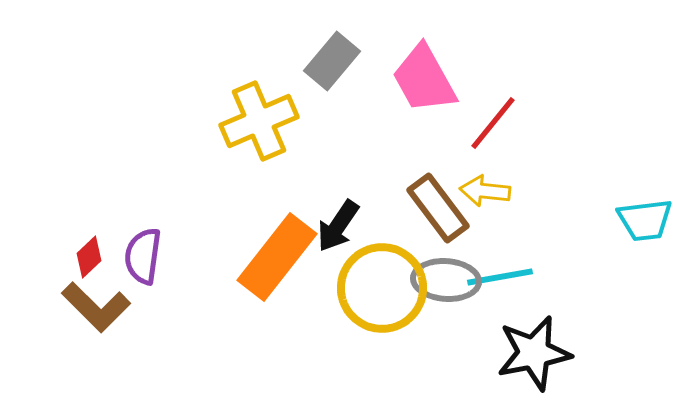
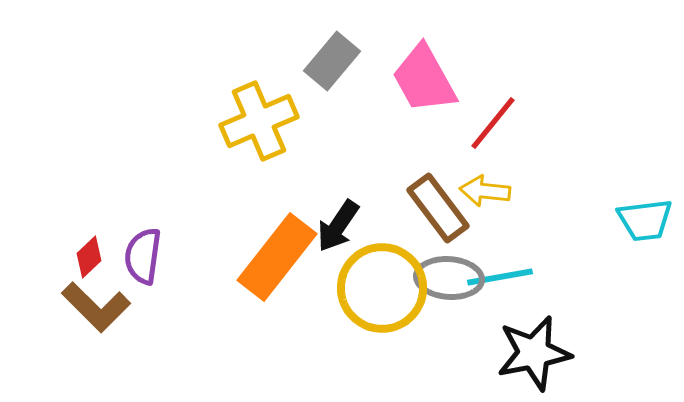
gray ellipse: moved 3 px right, 2 px up
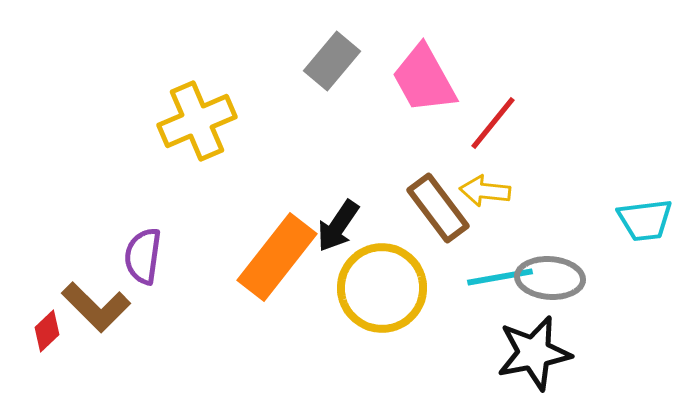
yellow cross: moved 62 px left
red diamond: moved 42 px left, 74 px down
gray ellipse: moved 101 px right
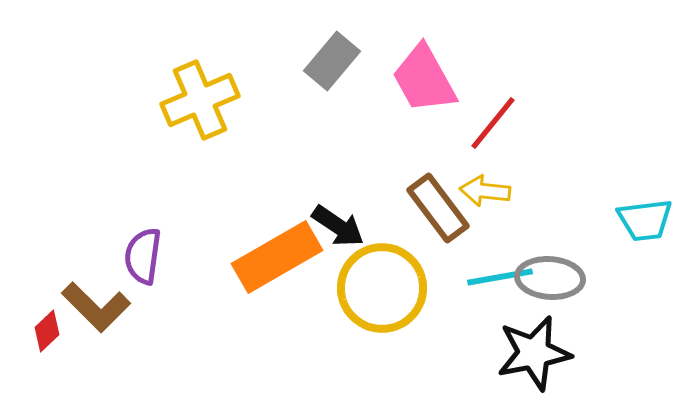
yellow cross: moved 3 px right, 21 px up
black arrow: rotated 90 degrees counterclockwise
orange rectangle: rotated 22 degrees clockwise
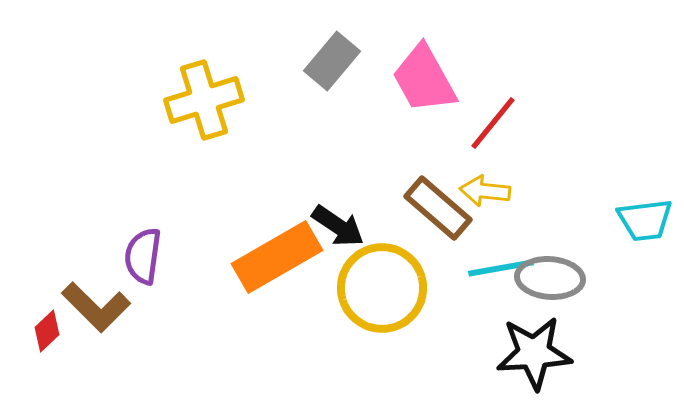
yellow cross: moved 4 px right; rotated 6 degrees clockwise
brown rectangle: rotated 12 degrees counterclockwise
cyan line: moved 1 px right, 9 px up
black star: rotated 8 degrees clockwise
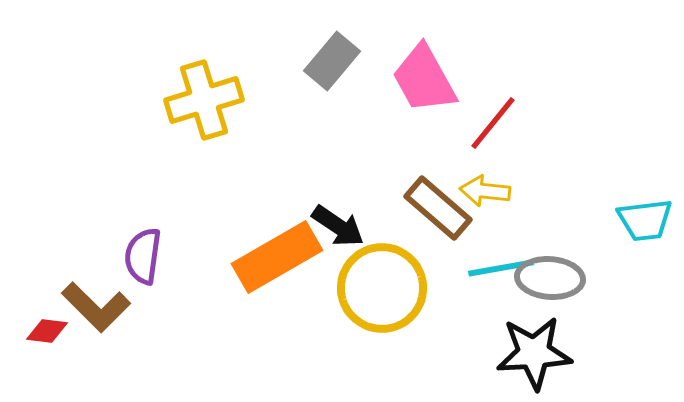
red diamond: rotated 51 degrees clockwise
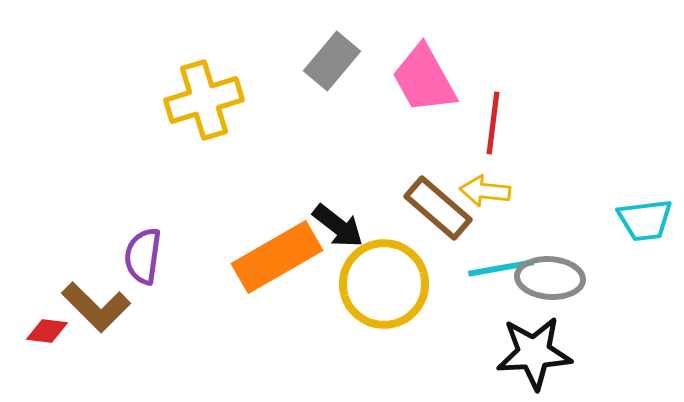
red line: rotated 32 degrees counterclockwise
black arrow: rotated 4 degrees clockwise
yellow circle: moved 2 px right, 4 px up
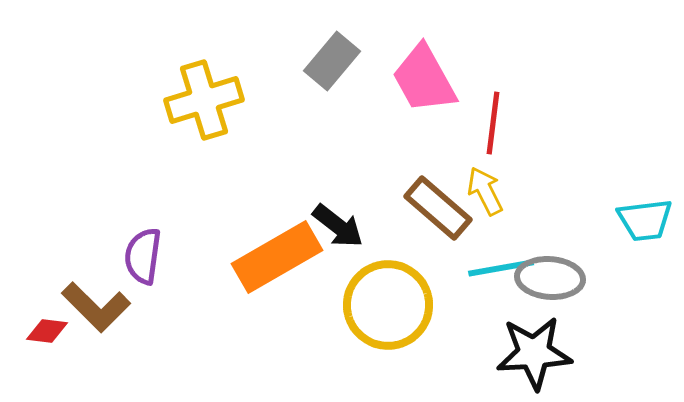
yellow arrow: rotated 57 degrees clockwise
yellow circle: moved 4 px right, 21 px down
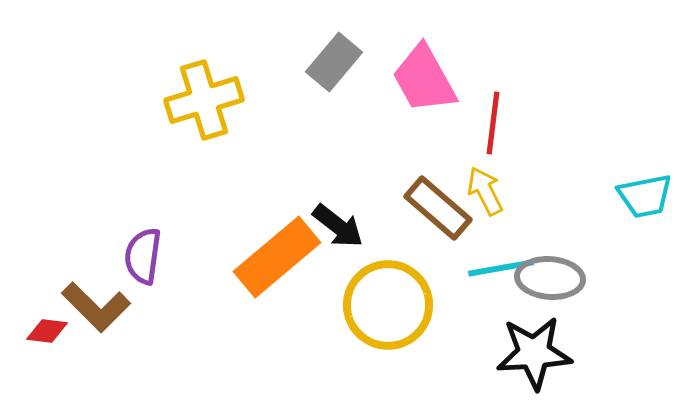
gray rectangle: moved 2 px right, 1 px down
cyan trapezoid: moved 24 px up; rotated 4 degrees counterclockwise
orange rectangle: rotated 10 degrees counterclockwise
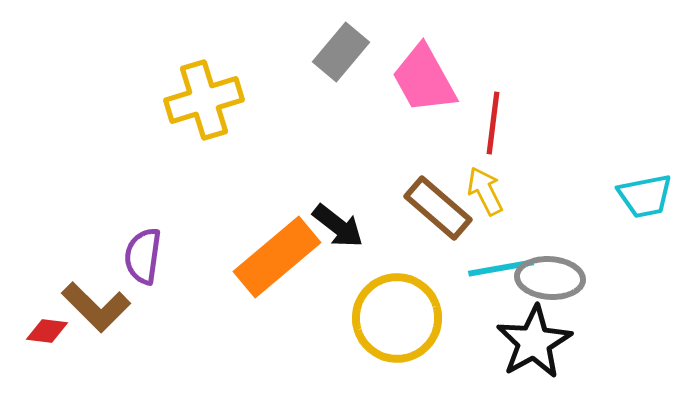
gray rectangle: moved 7 px right, 10 px up
yellow circle: moved 9 px right, 13 px down
black star: moved 11 px up; rotated 26 degrees counterclockwise
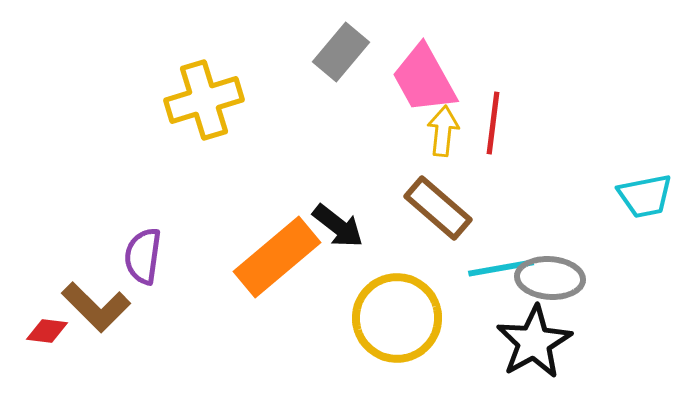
yellow arrow: moved 42 px left, 60 px up; rotated 33 degrees clockwise
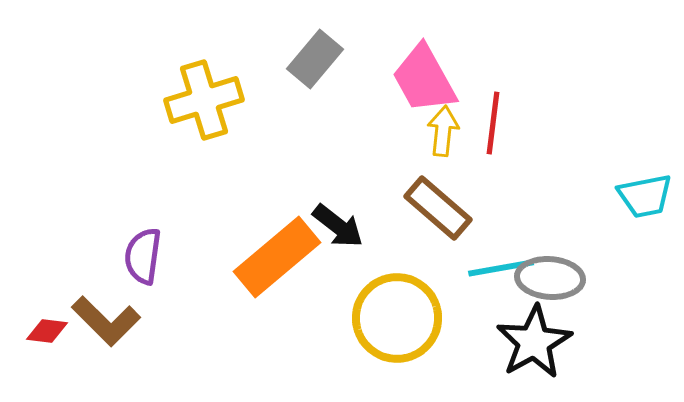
gray rectangle: moved 26 px left, 7 px down
brown L-shape: moved 10 px right, 14 px down
